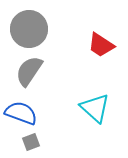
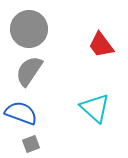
red trapezoid: rotated 20 degrees clockwise
gray square: moved 2 px down
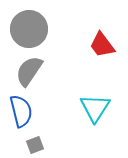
red trapezoid: moved 1 px right
cyan triangle: rotated 20 degrees clockwise
blue semicircle: moved 2 px up; rotated 56 degrees clockwise
gray square: moved 4 px right, 1 px down
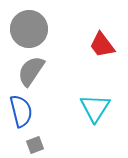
gray semicircle: moved 2 px right
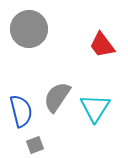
gray semicircle: moved 26 px right, 26 px down
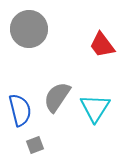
blue semicircle: moved 1 px left, 1 px up
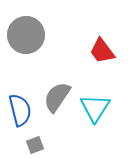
gray circle: moved 3 px left, 6 px down
red trapezoid: moved 6 px down
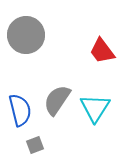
gray semicircle: moved 3 px down
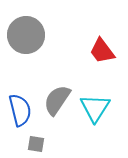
gray square: moved 1 px right, 1 px up; rotated 30 degrees clockwise
